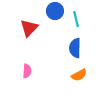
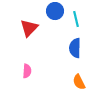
orange semicircle: moved 7 px down; rotated 91 degrees clockwise
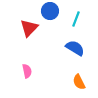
blue circle: moved 5 px left
cyan line: rotated 35 degrees clockwise
blue semicircle: rotated 120 degrees clockwise
pink semicircle: rotated 16 degrees counterclockwise
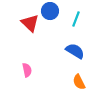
red triangle: moved 1 px right, 5 px up; rotated 30 degrees counterclockwise
blue semicircle: moved 3 px down
pink semicircle: moved 1 px up
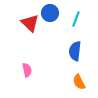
blue circle: moved 2 px down
blue semicircle: rotated 114 degrees counterclockwise
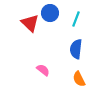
blue semicircle: moved 1 px right, 2 px up
pink semicircle: moved 16 px right; rotated 40 degrees counterclockwise
orange semicircle: moved 3 px up
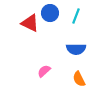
cyan line: moved 3 px up
red triangle: rotated 18 degrees counterclockwise
blue semicircle: rotated 96 degrees counterclockwise
pink semicircle: moved 1 px right, 1 px down; rotated 80 degrees counterclockwise
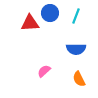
red triangle: rotated 30 degrees counterclockwise
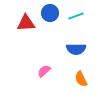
cyan line: rotated 49 degrees clockwise
red triangle: moved 4 px left
orange semicircle: moved 2 px right
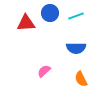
blue semicircle: moved 1 px up
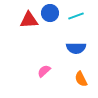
red triangle: moved 3 px right, 3 px up
